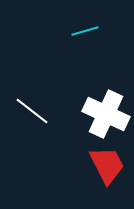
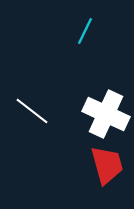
cyan line: rotated 48 degrees counterclockwise
red trapezoid: rotated 12 degrees clockwise
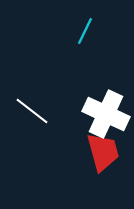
red trapezoid: moved 4 px left, 13 px up
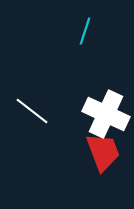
cyan line: rotated 8 degrees counterclockwise
red trapezoid: rotated 6 degrees counterclockwise
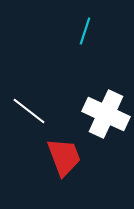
white line: moved 3 px left
red trapezoid: moved 39 px left, 5 px down
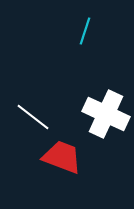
white line: moved 4 px right, 6 px down
red trapezoid: moved 2 px left; rotated 48 degrees counterclockwise
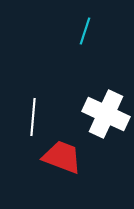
white line: rotated 57 degrees clockwise
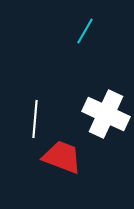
cyan line: rotated 12 degrees clockwise
white line: moved 2 px right, 2 px down
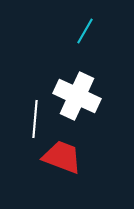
white cross: moved 29 px left, 18 px up
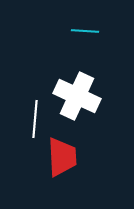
cyan line: rotated 64 degrees clockwise
red trapezoid: rotated 66 degrees clockwise
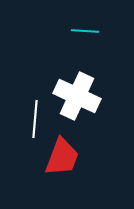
red trapezoid: rotated 24 degrees clockwise
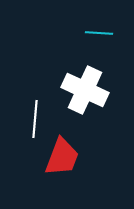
cyan line: moved 14 px right, 2 px down
white cross: moved 8 px right, 6 px up
